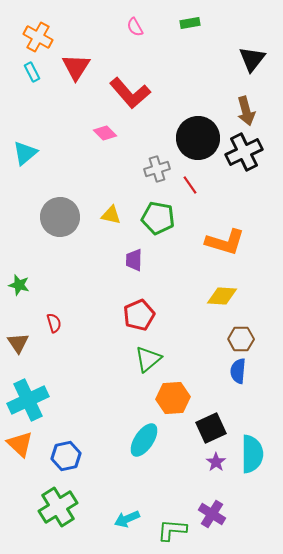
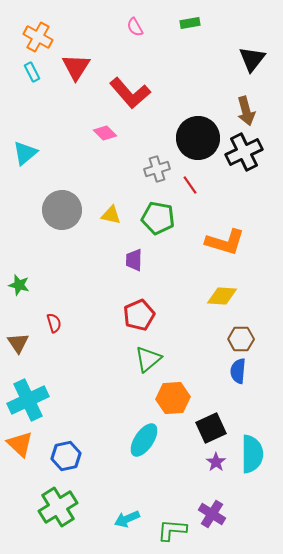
gray circle: moved 2 px right, 7 px up
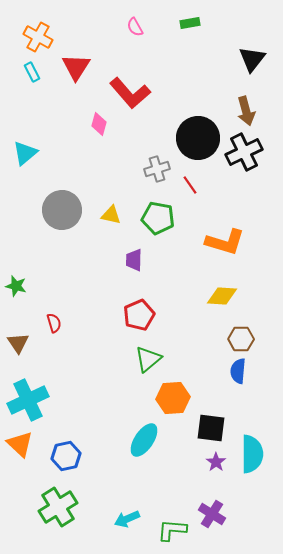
pink diamond: moved 6 px left, 9 px up; rotated 60 degrees clockwise
green star: moved 3 px left, 1 px down
black square: rotated 32 degrees clockwise
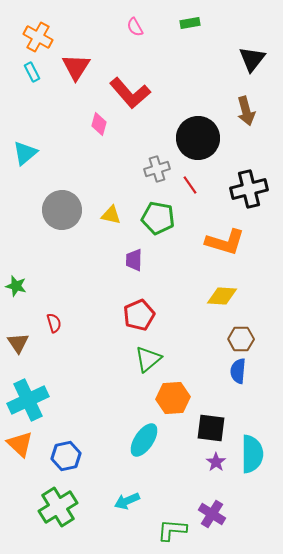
black cross: moved 5 px right, 37 px down; rotated 12 degrees clockwise
cyan arrow: moved 18 px up
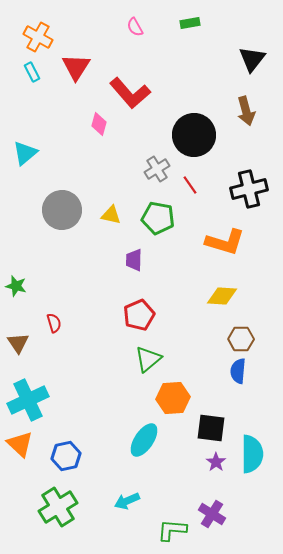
black circle: moved 4 px left, 3 px up
gray cross: rotated 15 degrees counterclockwise
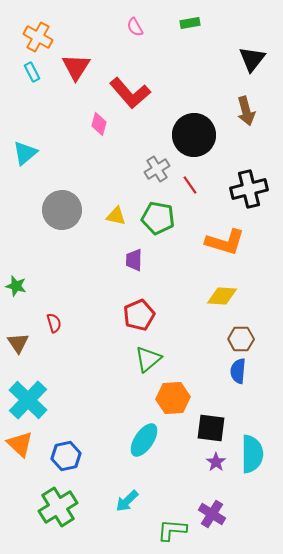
yellow triangle: moved 5 px right, 1 px down
cyan cross: rotated 21 degrees counterclockwise
cyan arrow: rotated 20 degrees counterclockwise
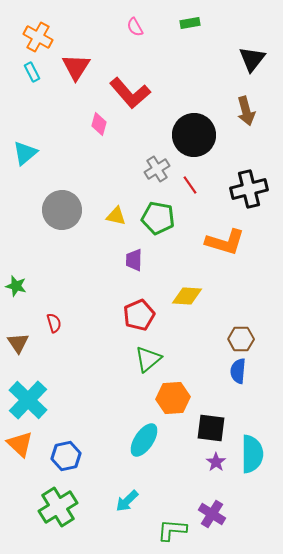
yellow diamond: moved 35 px left
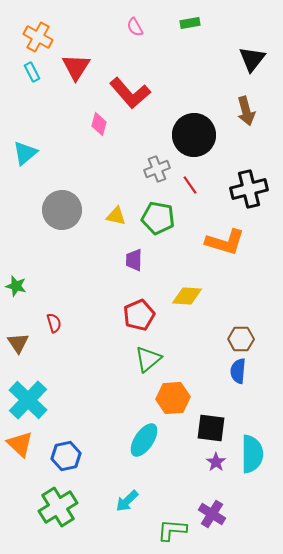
gray cross: rotated 10 degrees clockwise
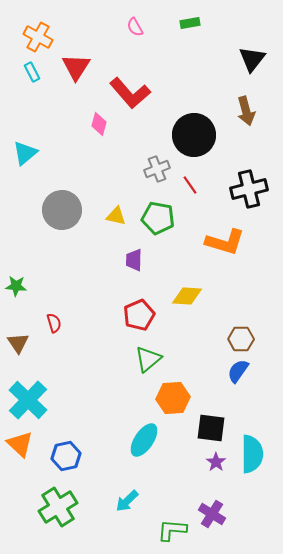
green star: rotated 10 degrees counterclockwise
blue semicircle: rotated 30 degrees clockwise
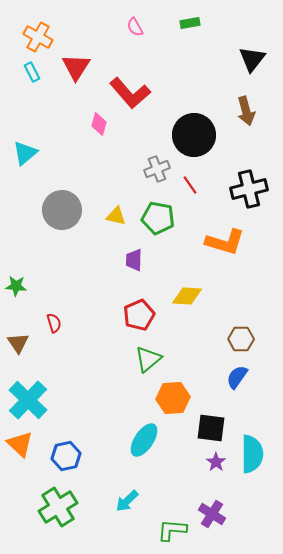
blue semicircle: moved 1 px left, 6 px down
